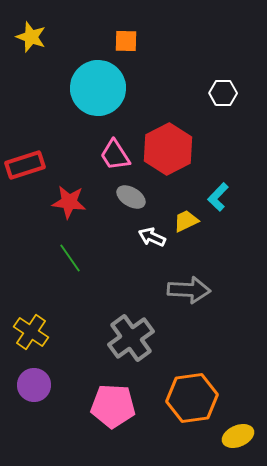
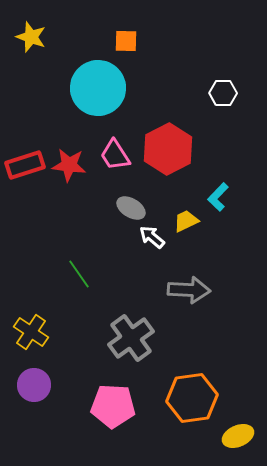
gray ellipse: moved 11 px down
red star: moved 37 px up
white arrow: rotated 16 degrees clockwise
green line: moved 9 px right, 16 px down
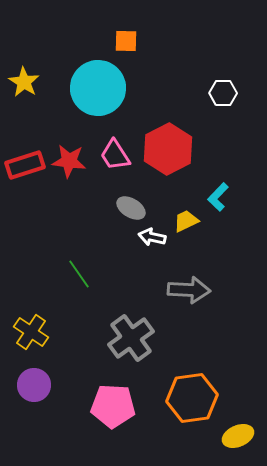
yellow star: moved 7 px left, 45 px down; rotated 12 degrees clockwise
red star: moved 4 px up
white arrow: rotated 28 degrees counterclockwise
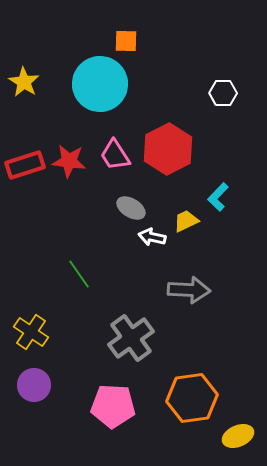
cyan circle: moved 2 px right, 4 px up
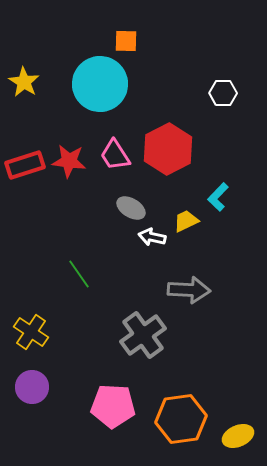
gray cross: moved 12 px right, 3 px up
purple circle: moved 2 px left, 2 px down
orange hexagon: moved 11 px left, 21 px down
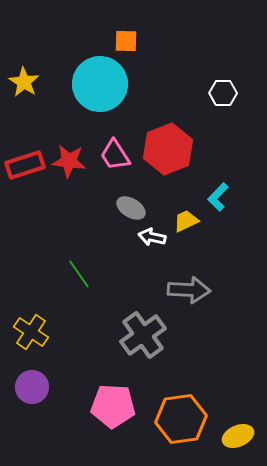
red hexagon: rotated 6 degrees clockwise
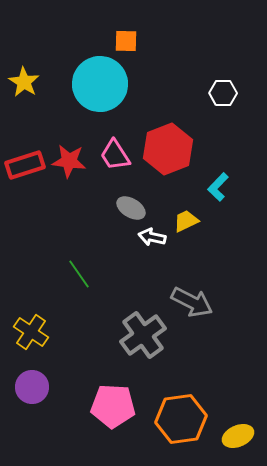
cyan L-shape: moved 10 px up
gray arrow: moved 3 px right, 12 px down; rotated 24 degrees clockwise
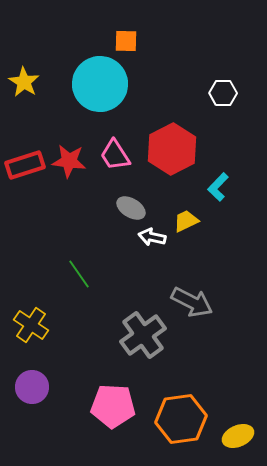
red hexagon: moved 4 px right; rotated 6 degrees counterclockwise
yellow cross: moved 7 px up
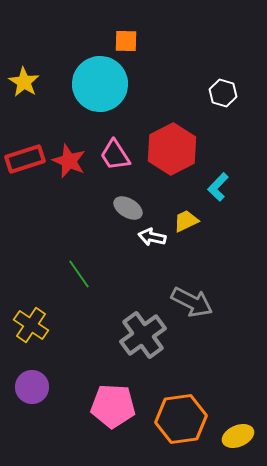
white hexagon: rotated 16 degrees clockwise
red star: rotated 16 degrees clockwise
red rectangle: moved 6 px up
gray ellipse: moved 3 px left
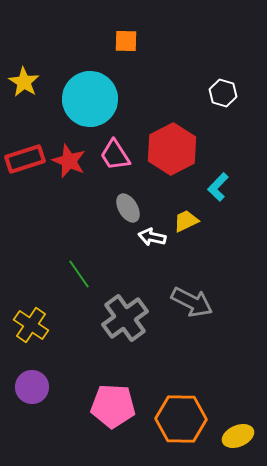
cyan circle: moved 10 px left, 15 px down
gray ellipse: rotated 28 degrees clockwise
gray cross: moved 18 px left, 17 px up
orange hexagon: rotated 9 degrees clockwise
